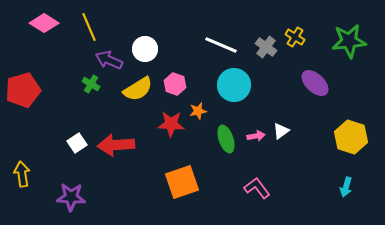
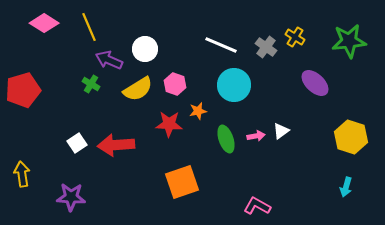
red star: moved 2 px left
pink L-shape: moved 18 px down; rotated 24 degrees counterclockwise
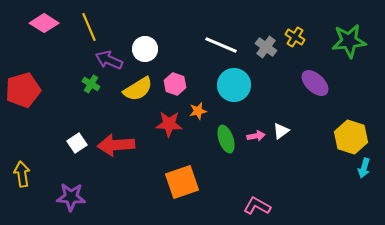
cyan arrow: moved 18 px right, 19 px up
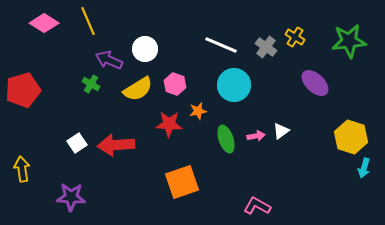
yellow line: moved 1 px left, 6 px up
yellow arrow: moved 5 px up
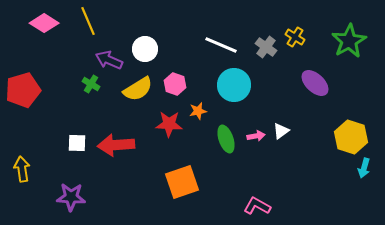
green star: rotated 24 degrees counterclockwise
white square: rotated 36 degrees clockwise
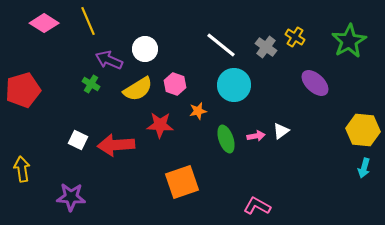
white line: rotated 16 degrees clockwise
red star: moved 9 px left, 1 px down
yellow hexagon: moved 12 px right, 7 px up; rotated 12 degrees counterclockwise
white square: moved 1 px right, 3 px up; rotated 24 degrees clockwise
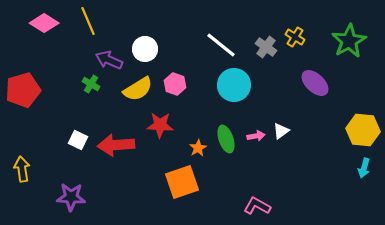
orange star: moved 37 px down; rotated 18 degrees counterclockwise
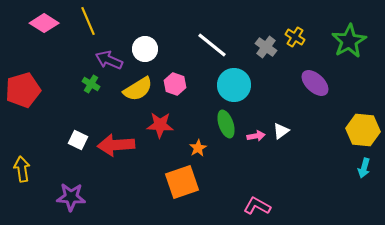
white line: moved 9 px left
green ellipse: moved 15 px up
